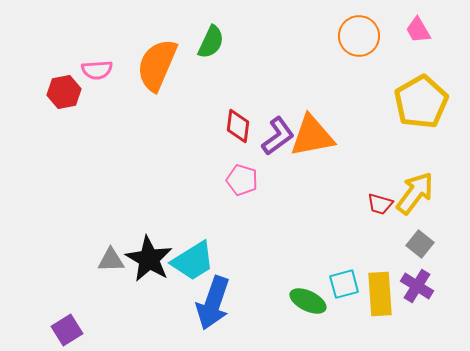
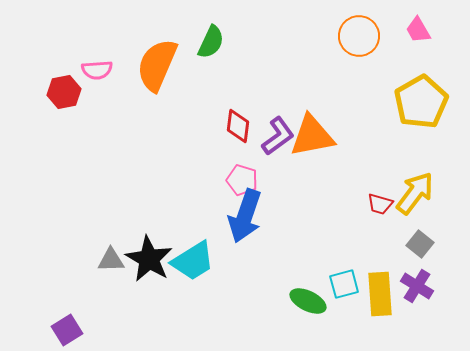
blue arrow: moved 32 px right, 87 px up
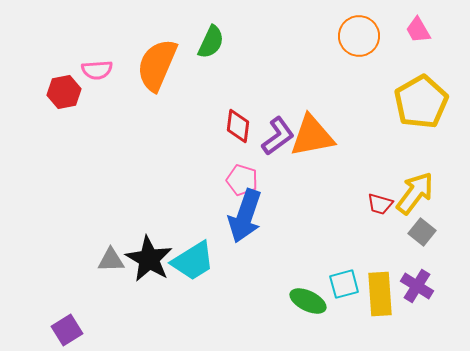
gray square: moved 2 px right, 12 px up
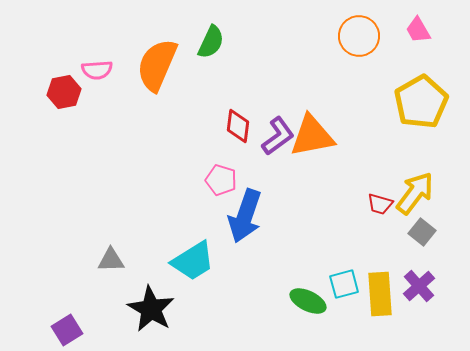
pink pentagon: moved 21 px left
black star: moved 2 px right, 50 px down
purple cross: moved 2 px right; rotated 16 degrees clockwise
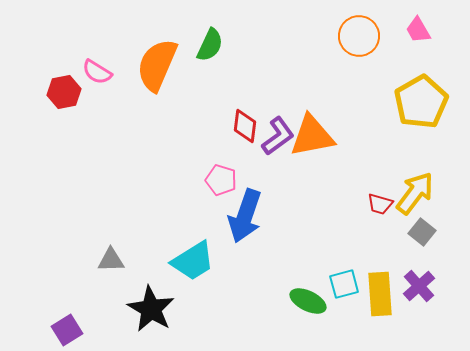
green semicircle: moved 1 px left, 3 px down
pink semicircle: moved 2 px down; rotated 36 degrees clockwise
red diamond: moved 7 px right
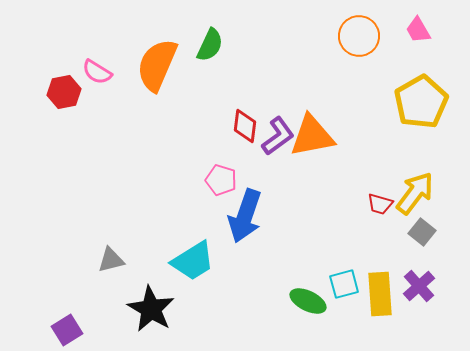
gray triangle: rotated 12 degrees counterclockwise
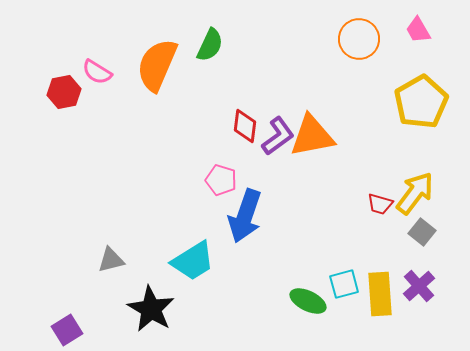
orange circle: moved 3 px down
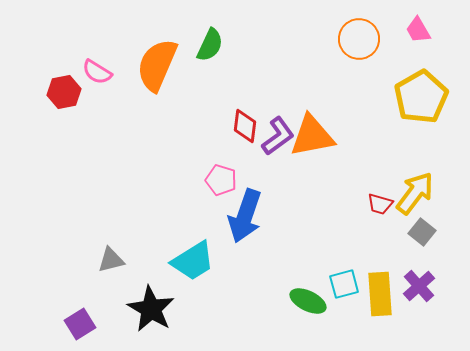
yellow pentagon: moved 5 px up
purple square: moved 13 px right, 6 px up
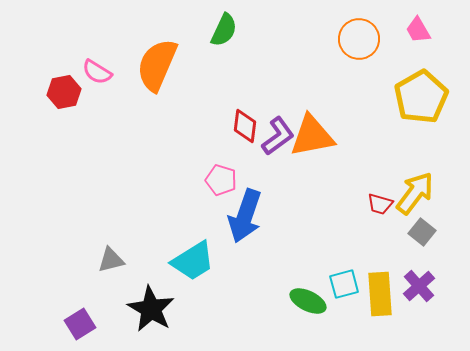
green semicircle: moved 14 px right, 15 px up
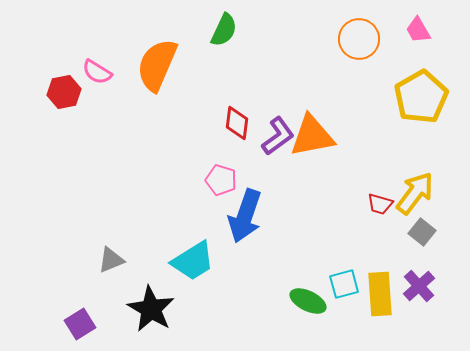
red diamond: moved 8 px left, 3 px up
gray triangle: rotated 8 degrees counterclockwise
